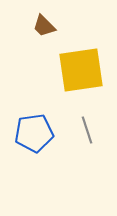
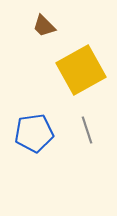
yellow square: rotated 21 degrees counterclockwise
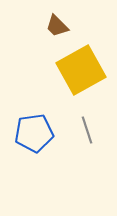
brown trapezoid: moved 13 px right
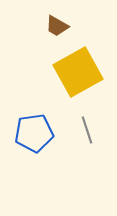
brown trapezoid: rotated 15 degrees counterclockwise
yellow square: moved 3 px left, 2 px down
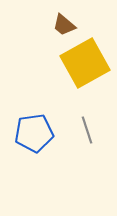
brown trapezoid: moved 7 px right, 1 px up; rotated 10 degrees clockwise
yellow square: moved 7 px right, 9 px up
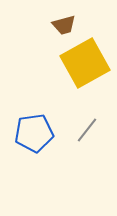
brown trapezoid: rotated 55 degrees counterclockwise
gray line: rotated 56 degrees clockwise
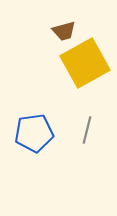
brown trapezoid: moved 6 px down
gray line: rotated 24 degrees counterclockwise
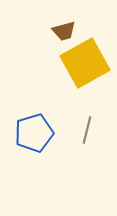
blue pentagon: rotated 9 degrees counterclockwise
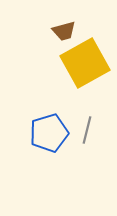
blue pentagon: moved 15 px right
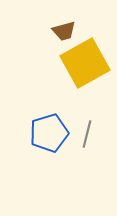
gray line: moved 4 px down
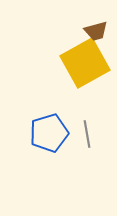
brown trapezoid: moved 32 px right
gray line: rotated 24 degrees counterclockwise
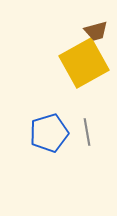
yellow square: moved 1 px left
gray line: moved 2 px up
